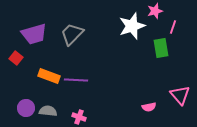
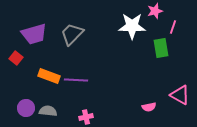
white star: rotated 20 degrees clockwise
pink triangle: rotated 20 degrees counterclockwise
pink cross: moved 7 px right; rotated 32 degrees counterclockwise
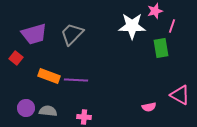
pink line: moved 1 px left, 1 px up
pink cross: moved 2 px left; rotated 16 degrees clockwise
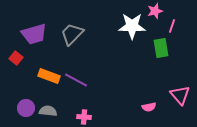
purple line: rotated 25 degrees clockwise
pink triangle: rotated 20 degrees clockwise
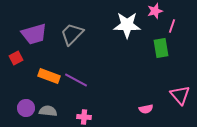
white star: moved 5 px left, 1 px up
red square: rotated 24 degrees clockwise
pink semicircle: moved 3 px left, 2 px down
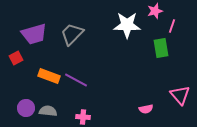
pink cross: moved 1 px left
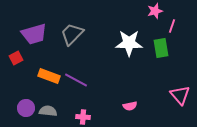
white star: moved 2 px right, 18 px down
pink semicircle: moved 16 px left, 3 px up
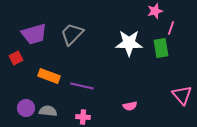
pink line: moved 1 px left, 2 px down
purple line: moved 6 px right, 6 px down; rotated 15 degrees counterclockwise
pink triangle: moved 2 px right
